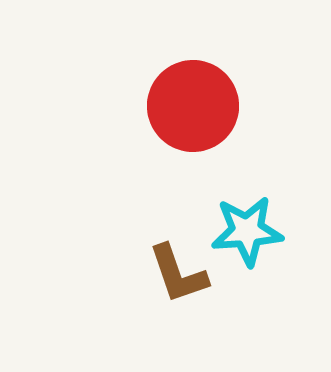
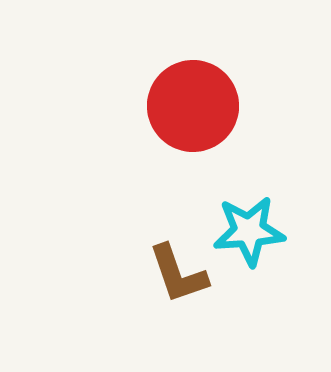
cyan star: moved 2 px right
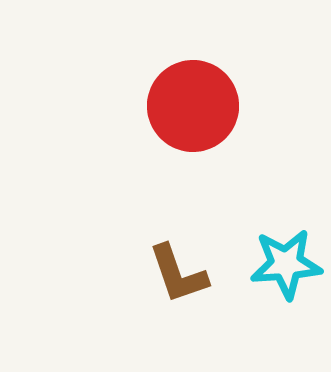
cyan star: moved 37 px right, 33 px down
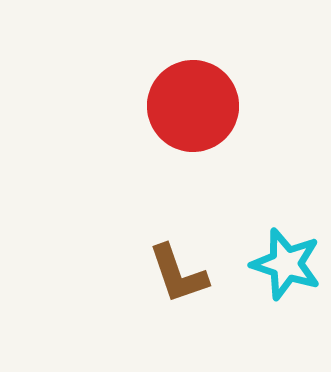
cyan star: rotated 22 degrees clockwise
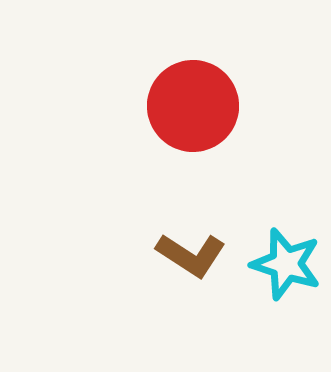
brown L-shape: moved 13 px right, 19 px up; rotated 38 degrees counterclockwise
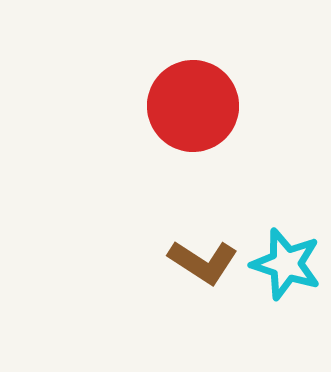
brown L-shape: moved 12 px right, 7 px down
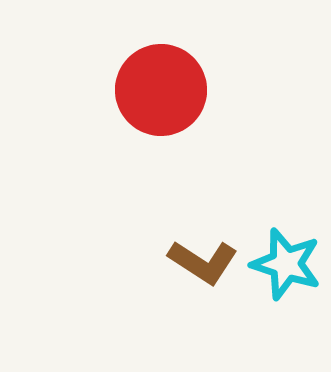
red circle: moved 32 px left, 16 px up
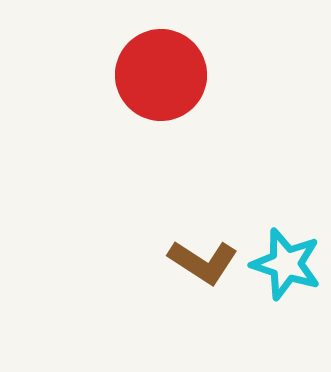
red circle: moved 15 px up
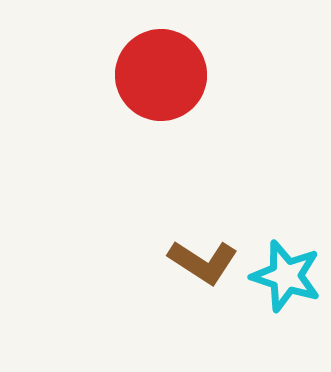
cyan star: moved 12 px down
